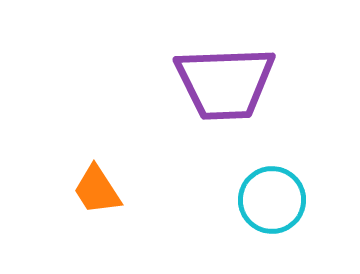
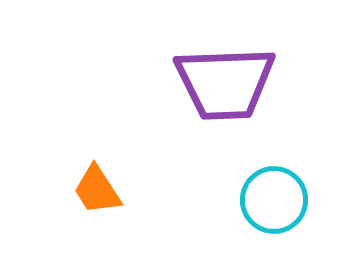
cyan circle: moved 2 px right
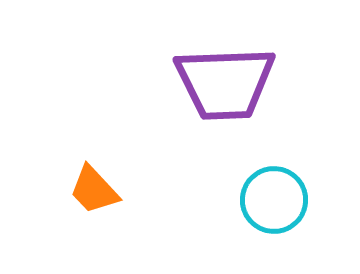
orange trapezoid: moved 3 px left; rotated 10 degrees counterclockwise
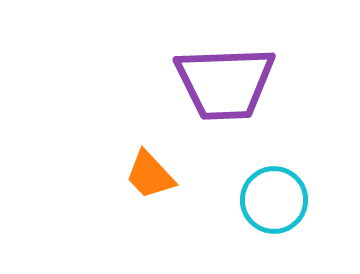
orange trapezoid: moved 56 px right, 15 px up
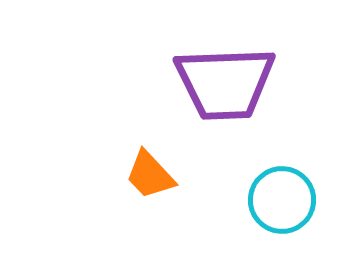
cyan circle: moved 8 px right
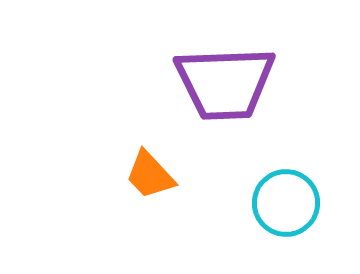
cyan circle: moved 4 px right, 3 px down
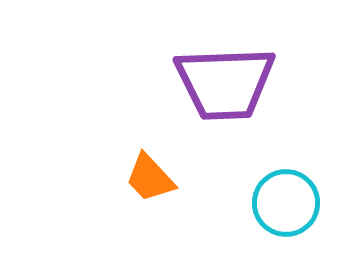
orange trapezoid: moved 3 px down
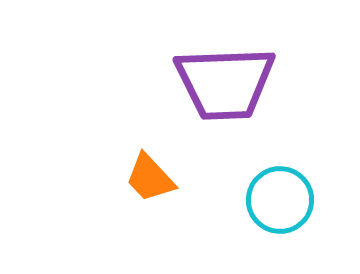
cyan circle: moved 6 px left, 3 px up
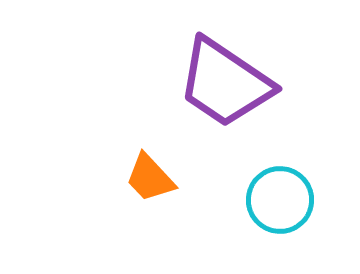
purple trapezoid: rotated 36 degrees clockwise
